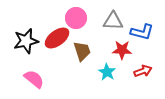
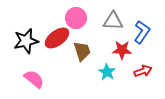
blue L-shape: rotated 70 degrees counterclockwise
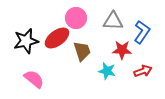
cyan star: moved 1 px up; rotated 18 degrees counterclockwise
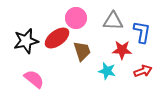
blue L-shape: rotated 25 degrees counterclockwise
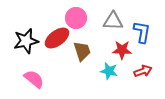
cyan star: moved 2 px right
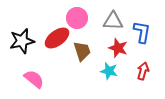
pink circle: moved 1 px right
black star: moved 4 px left
red star: moved 4 px left, 2 px up; rotated 18 degrees clockwise
red arrow: rotated 54 degrees counterclockwise
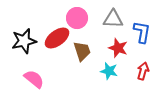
gray triangle: moved 2 px up
black star: moved 2 px right
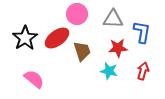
pink circle: moved 4 px up
black star: moved 1 px right, 3 px up; rotated 20 degrees counterclockwise
red star: rotated 24 degrees counterclockwise
